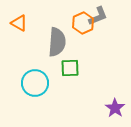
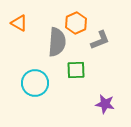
gray L-shape: moved 2 px right, 24 px down
orange hexagon: moved 7 px left
green square: moved 6 px right, 2 px down
purple star: moved 10 px left, 4 px up; rotated 24 degrees counterclockwise
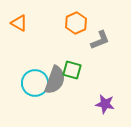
gray semicircle: moved 2 px left, 38 px down; rotated 16 degrees clockwise
green square: moved 4 px left; rotated 18 degrees clockwise
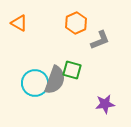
purple star: rotated 18 degrees counterclockwise
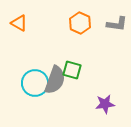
orange hexagon: moved 4 px right; rotated 10 degrees counterclockwise
gray L-shape: moved 17 px right, 16 px up; rotated 30 degrees clockwise
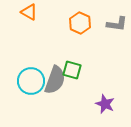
orange triangle: moved 10 px right, 11 px up
cyan circle: moved 4 px left, 2 px up
purple star: rotated 30 degrees clockwise
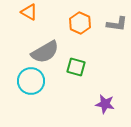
green square: moved 4 px right, 3 px up
gray semicircle: moved 10 px left, 28 px up; rotated 40 degrees clockwise
purple star: rotated 12 degrees counterclockwise
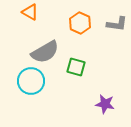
orange triangle: moved 1 px right
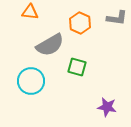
orange triangle: rotated 24 degrees counterclockwise
gray L-shape: moved 6 px up
gray semicircle: moved 5 px right, 7 px up
green square: moved 1 px right
purple star: moved 2 px right, 3 px down
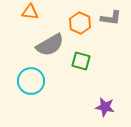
gray L-shape: moved 6 px left
green square: moved 4 px right, 6 px up
purple star: moved 2 px left
